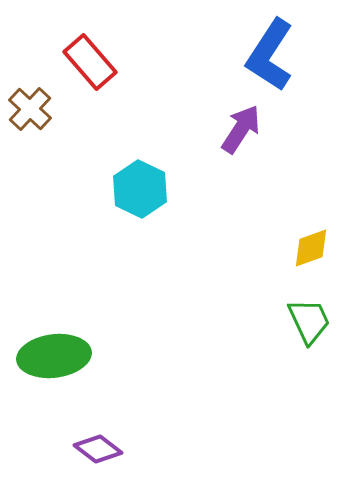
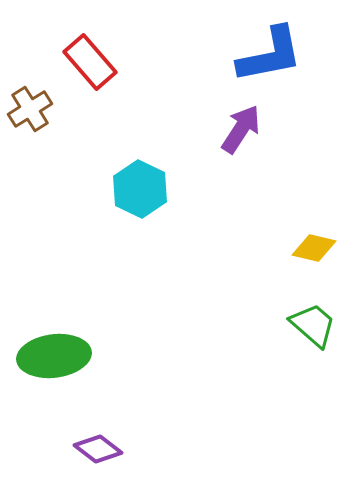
blue L-shape: rotated 134 degrees counterclockwise
brown cross: rotated 15 degrees clockwise
yellow diamond: moved 3 px right; rotated 33 degrees clockwise
green trapezoid: moved 4 px right, 4 px down; rotated 24 degrees counterclockwise
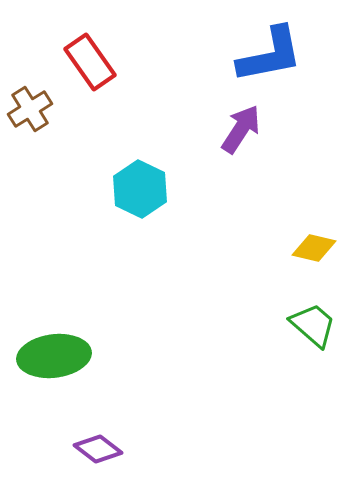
red rectangle: rotated 6 degrees clockwise
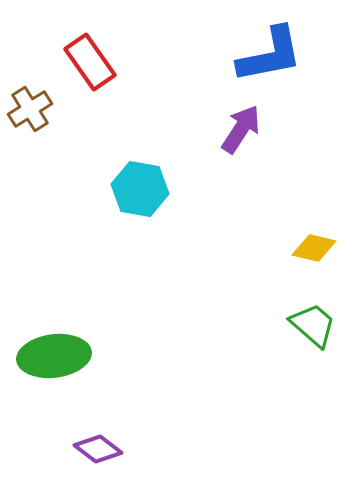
cyan hexagon: rotated 16 degrees counterclockwise
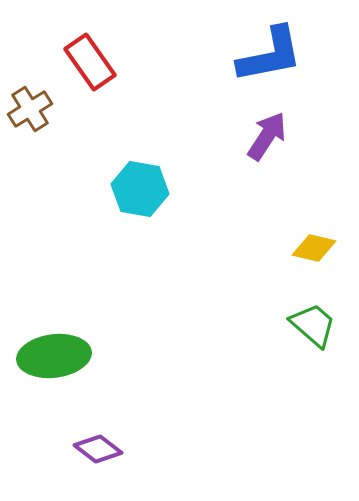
purple arrow: moved 26 px right, 7 px down
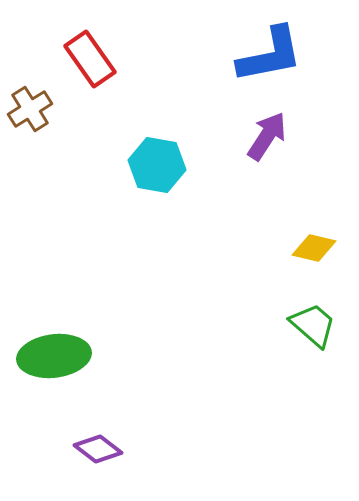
red rectangle: moved 3 px up
cyan hexagon: moved 17 px right, 24 px up
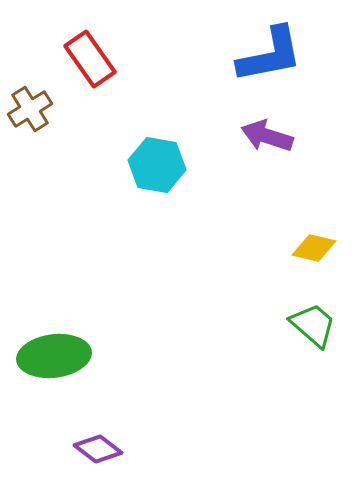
purple arrow: rotated 105 degrees counterclockwise
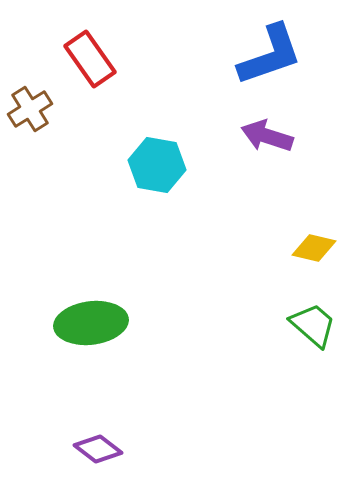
blue L-shape: rotated 8 degrees counterclockwise
green ellipse: moved 37 px right, 33 px up
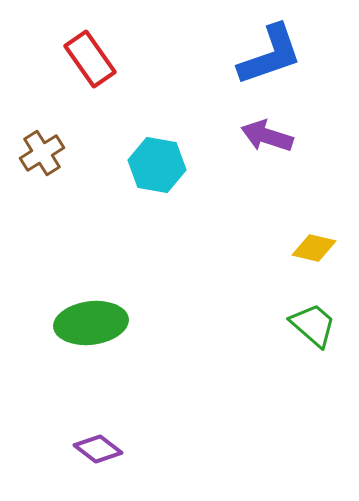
brown cross: moved 12 px right, 44 px down
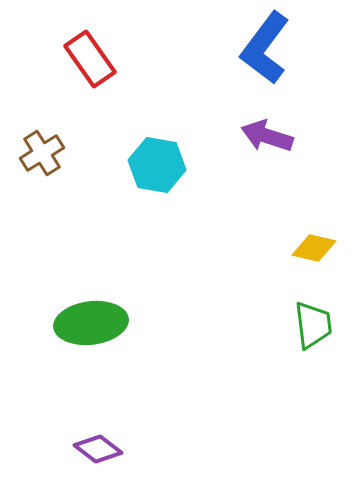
blue L-shape: moved 5 px left, 7 px up; rotated 146 degrees clockwise
green trapezoid: rotated 42 degrees clockwise
